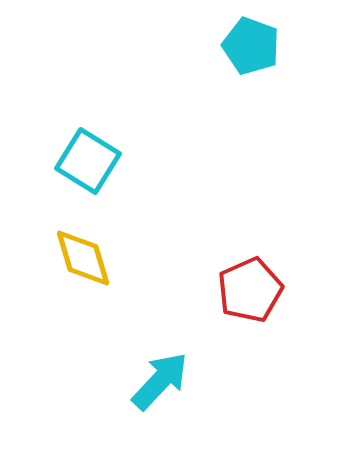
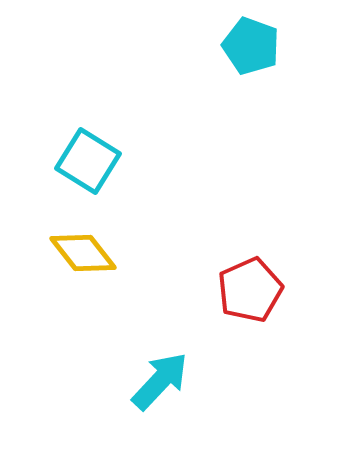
yellow diamond: moved 5 px up; rotated 22 degrees counterclockwise
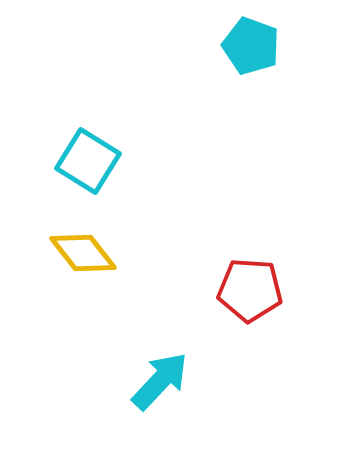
red pentagon: rotated 28 degrees clockwise
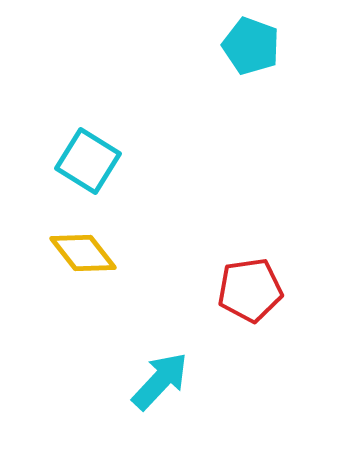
red pentagon: rotated 12 degrees counterclockwise
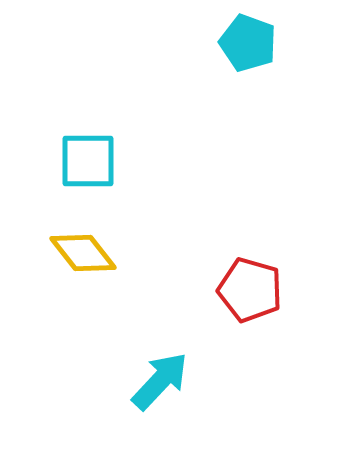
cyan pentagon: moved 3 px left, 3 px up
cyan square: rotated 32 degrees counterclockwise
red pentagon: rotated 24 degrees clockwise
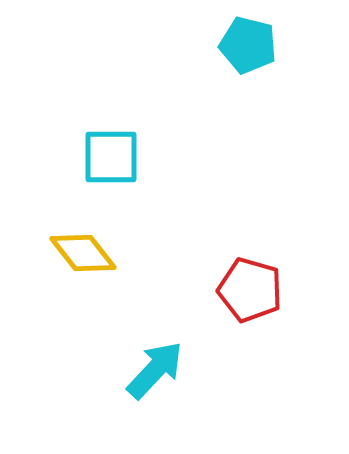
cyan pentagon: moved 2 px down; rotated 6 degrees counterclockwise
cyan square: moved 23 px right, 4 px up
cyan arrow: moved 5 px left, 11 px up
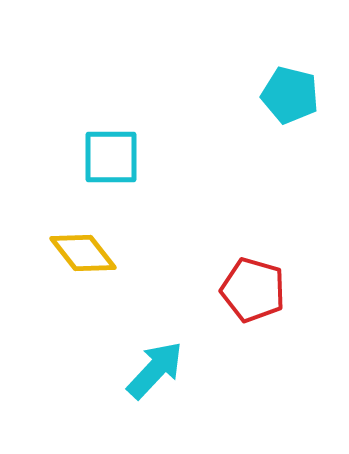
cyan pentagon: moved 42 px right, 50 px down
red pentagon: moved 3 px right
